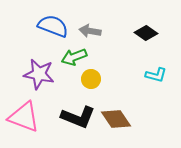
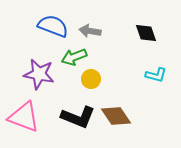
black diamond: rotated 35 degrees clockwise
brown diamond: moved 3 px up
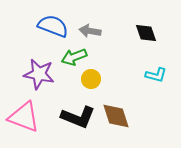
brown diamond: rotated 16 degrees clockwise
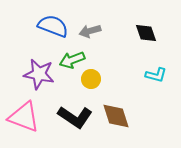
gray arrow: rotated 25 degrees counterclockwise
green arrow: moved 2 px left, 3 px down
black L-shape: moved 3 px left; rotated 12 degrees clockwise
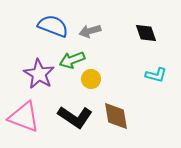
purple star: rotated 20 degrees clockwise
brown diamond: rotated 8 degrees clockwise
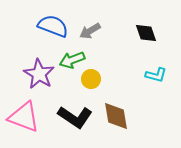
gray arrow: rotated 15 degrees counterclockwise
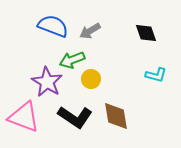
purple star: moved 8 px right, 8 px down
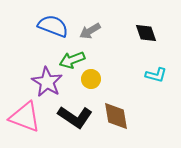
pink triangle: moved 1 px right
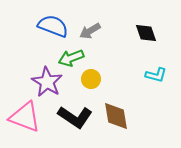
green arrow: moved 1 px left, 2 px up
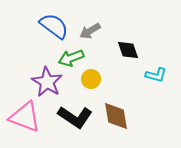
blue semicircle: moved 1 px right; rotated 16 degrees clockwise
black diamond: moved 18 px left, 17 px down
